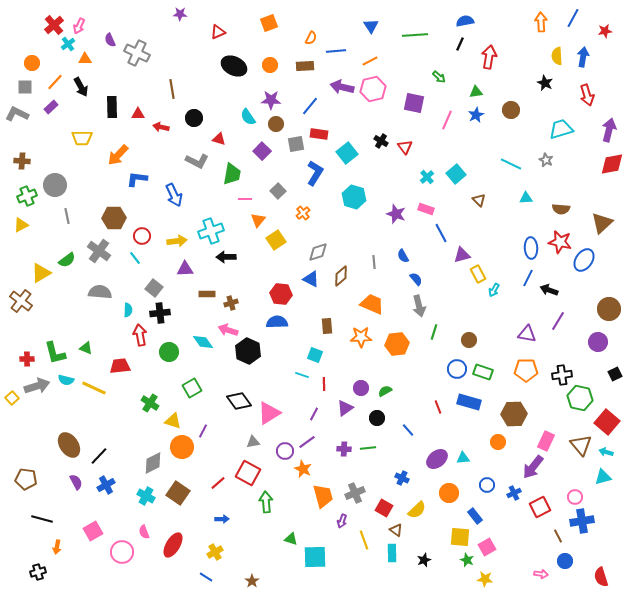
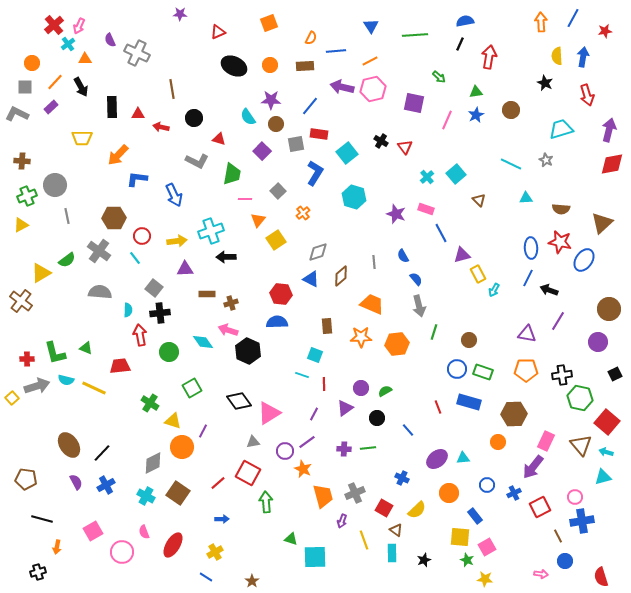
black line at (99, 456): moved 3 px right, 3 px up
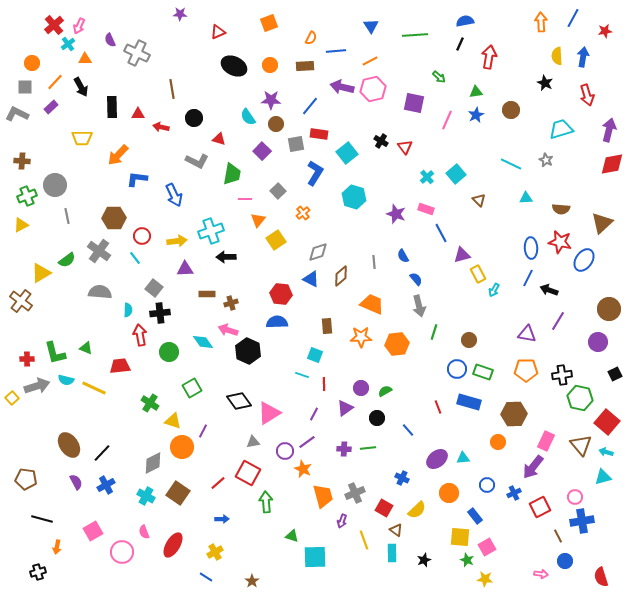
green triangle at (291, 539): moved 1 px right, 3 px up
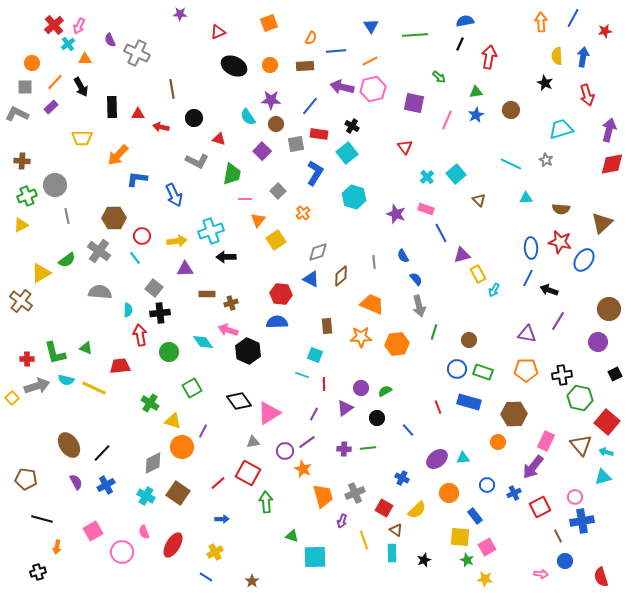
black cross at (381, 141): moved 29 px left, 15 px up
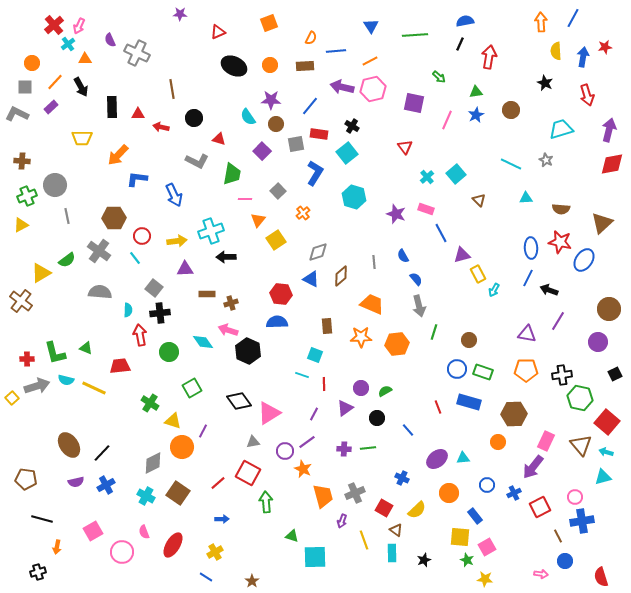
red star at (605, 31): moved 16 px down
yellow semicircle at (557, 56): moved 1 px left, 5 px up
purple semicircle at (76, 482): rotated 105 degrees clockwise
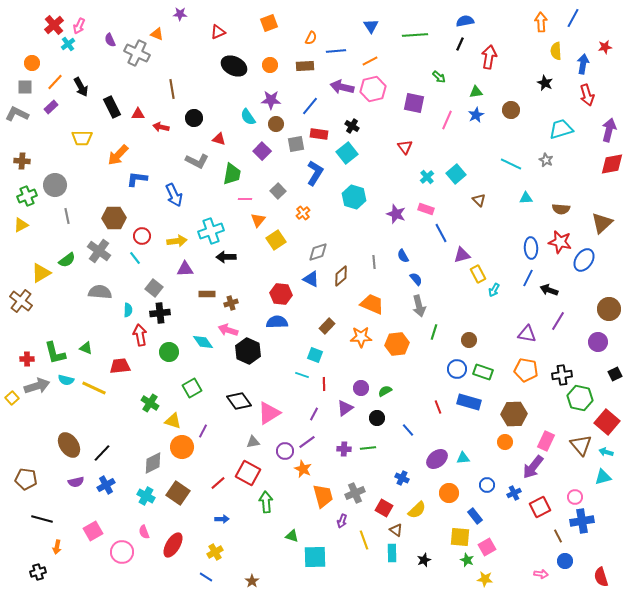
blue arrow at (583, 57): moved 7 px down
orange triangle at (85, 59): moved 72 px right, 25 px up; rotated 24 degrees clockwise
black rectangle at (112, 107): rotated 25 degrees counterclockwise
brown rectangle at (327, 326): rotated 49 degrees clockwise
orange pentagon at (526, 370): rotated 10 degrees clockwise
orange circle at (498, 442): moved 7 px right
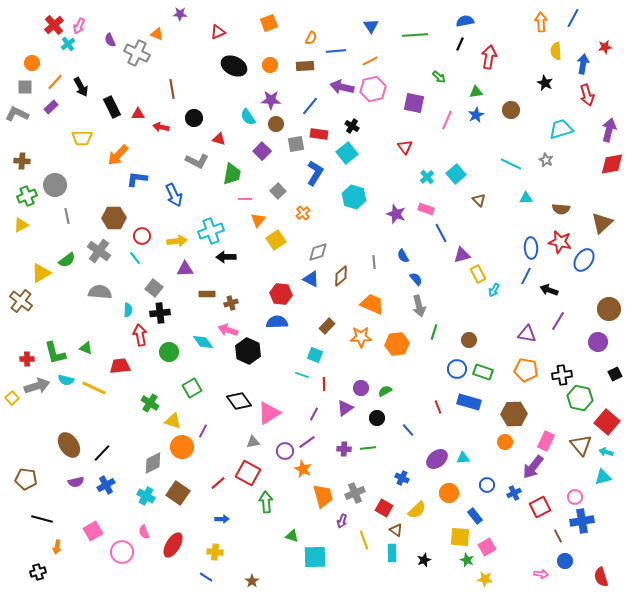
blue line at (528, 278): moved 2 px left, 2 px up
yellow cross at (215, 552): rotated 35 degrees clockwise
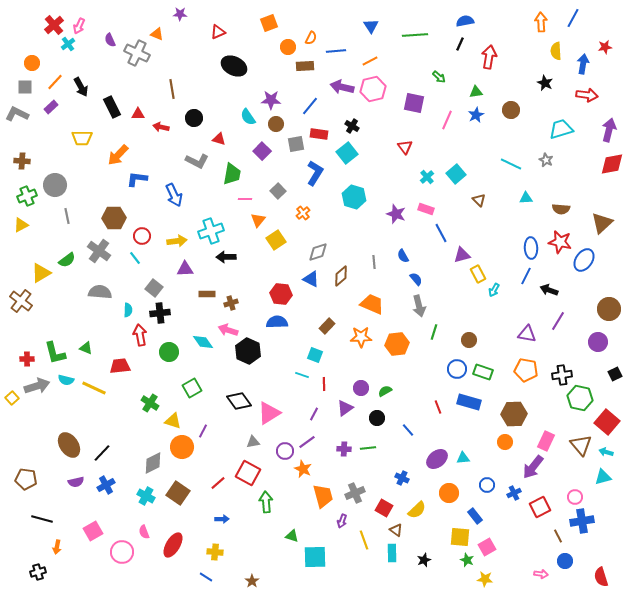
orange circle at (270, 65): moved 18 px right, 18 px up
red arrow at (587, 95): rotated 65 degrees counterclockwise
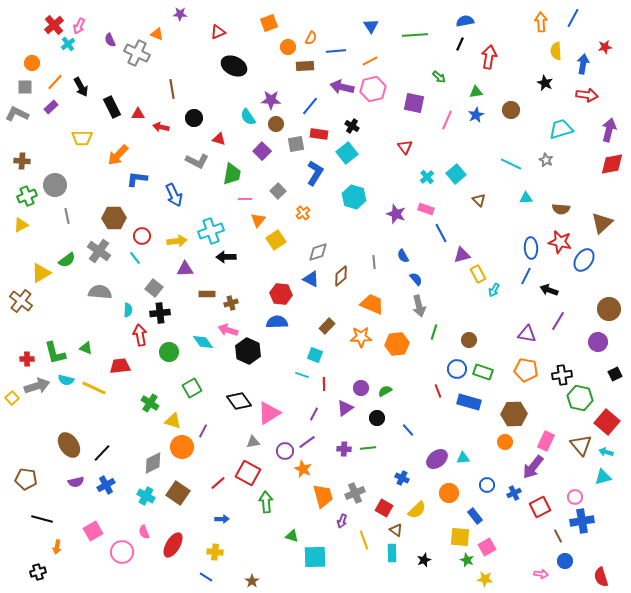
red line at (438, 407): moved 16 px up
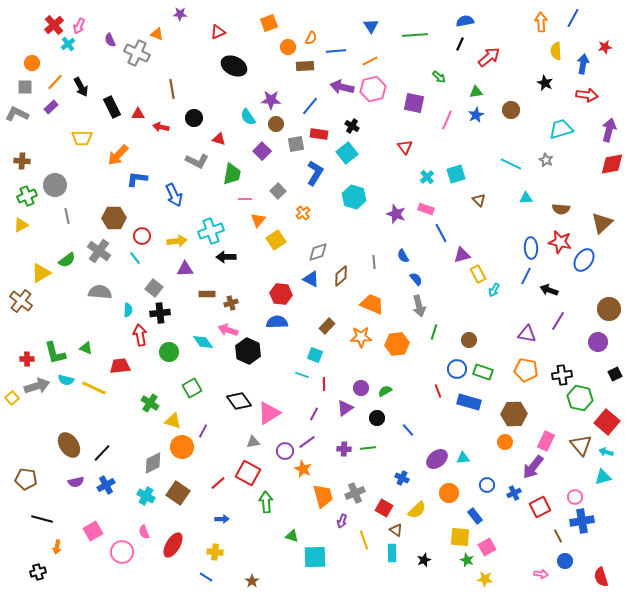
red arrow at (489, 57): rotated 40 degrees clockwise
cyan square at (456, 174): rotated 24 degrees clockwise
